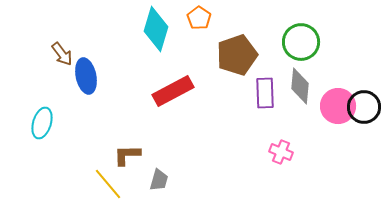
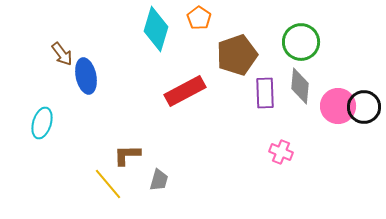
red rectangle: moved 12 px right
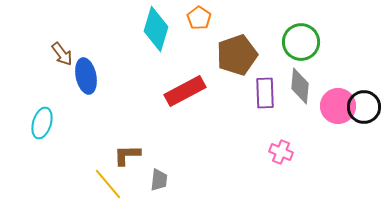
gray trapezoid: rotated 10 degrees counterclockwise
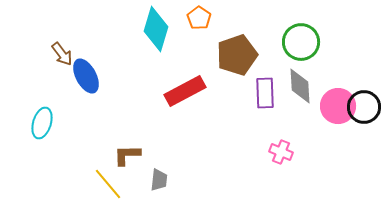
blue ellipse: rotated 16 degrees counterclockwise
gray diamond: rotated 9 degrees counterclockwise
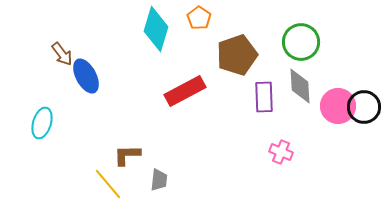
purple rectangle: moved 1 px left, 4 px down
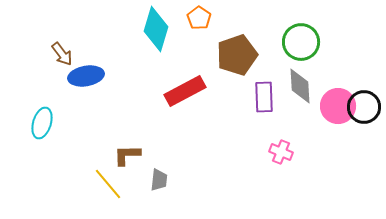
blue ellipse: rotated 72 degrees counterclockwise
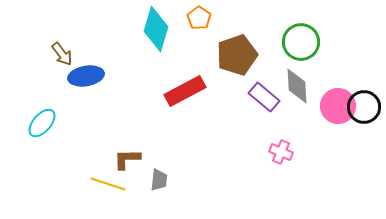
gray diamond: moved 3 px left
purple rectangle: rotated 48 degrees counterclockwise
cyan ellipse: rotated 24 degrees clockwise
brown L-shape: moved 4 px down
yellow line: rotated 32 degrees counterclockwise
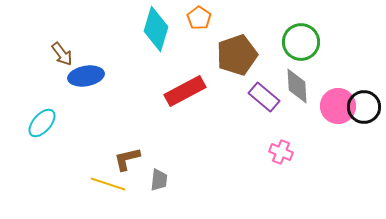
brown L-shape: rotated 12 degrees counterclockwise
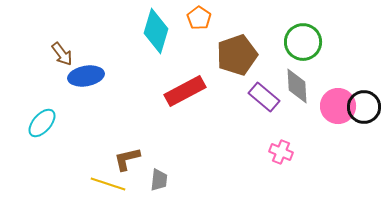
cyan diamond: moved 2 px down
green circle: moved 2 px right
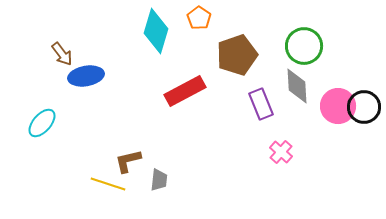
green circle: moved 1 px right, 4 px down
purple rectangle: moved 3 px left, 7 px down; rotated 28 degrees clockwise
pink cross: rotated 20 degrees clockwise
brown L-shape: moved 1 px right, 2 px down
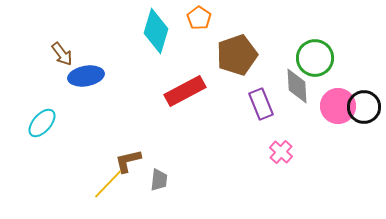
green circle: moved 11 px right, 12 px down
yellow line: rotated 64 degrees counterclockwise
